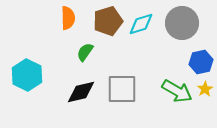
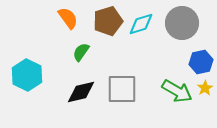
orange semicircle: rotated 35 degrees counterclockwise
green semicircle: moved 4 px left
yellow star: moved 1 px up
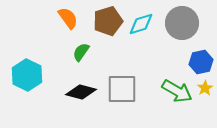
black diamond: rotated 28 degrees clockwise
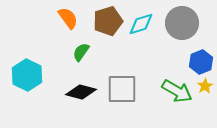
blue hexagon: rotated 10 degrees counterclockwise
yellow star: moved 2 px up
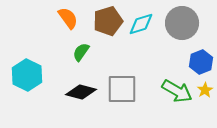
yellow star: moved 4 px down
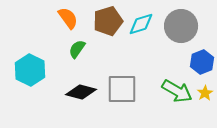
gray circle: moved 1 px left, 3 px down
green semicircle: moved 4 px left, 3 px up
blue hexagon: moved 1 px right
cyan hexagon: moved 3 px right, 5 px up
yellow star: moved 3 px down
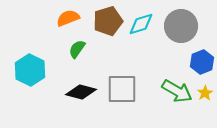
orange semicircle: rotated 75 degrees counterclockwise
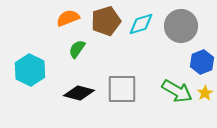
brown pentagon: moved 2 px left
black diamond: moved 2 px left, 1 px down
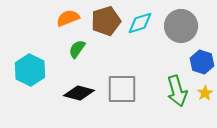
cyan diamond: moved 1 px left, 1 px up
blue hexagon: rotated 20 degrees counterclockwise
green arrow: rotated 44 degrees clockwise
